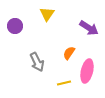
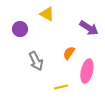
yellow triangle: rotated 35 degrees counterclockwise
purple circle: moved 5 px right, 3 px down
gray arrow: moved 1 px left, 1 px up
yellow line: moved 3 px left, 4 px down
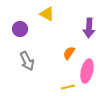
purple arrow: rotated 60 degrees clockwise
gray arrow: moved 9 px left
yellow line: moved 7 px right
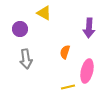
yellow triangle: moved 3 px left, 1 px up
orange semicircle: moved 4 px left, 1 px up; rotated 16 degrees counterclockwise
gray arrow: moved 1 px left, 2 px up; rotated 18 degrees clockwise
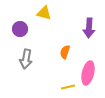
yellow triangle: rotated 14 degrees counterclockwise
gray arrow: rotated 18 degrees clockwise
pink ellipse: moved 1 px right, 2 px down
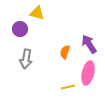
yellow triangle: moved 7 px left
purple arrow: moved 16 px down; rotated 144 degrees clockwise
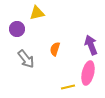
yellow triangle: rotated 28 degrees counterclockwise
purple circle: moved 3 px left
purple arrow: moved 2 px right, 1 px down; rotated 12 degrees clockwise
orange semicircle: moved 10 px left, 3 px up
gray arrow: rotated 48 degrees counterclockwise
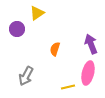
yellow triangle: rotated 21 degrees counterclockwise
purple arrow: moved 1 px up
gray arrow: moved 17 px down; rotated 66 degrees clockwise
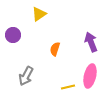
yellow triangle: moved 2 px right, 1 px down
purple circle: moved 4 px left, 6 px down
purple arrow: moved 2 px up
pink ellipse: moved 2 px right, 3 px down
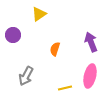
yellow line: moved 3 px left, 1 px down
